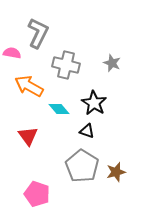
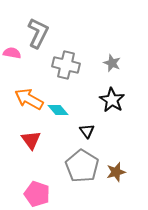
orange arrow: moved 13 px down
black star: moved 18 px right, 3 px up
cyan diamond: moved 1 px left, 1 px down
black triangle: rotated 35 degrees clockwise
red triangle: moved 3 px right, 4 px down
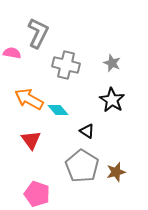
black triangle: rotated 21 degrees counterclockwise
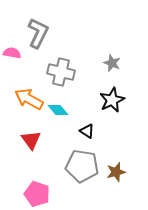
gray cross: moved 5 px left, 7 px down
black star: rotated 15 degrees clockwise
gray pentagon: rotated 24 degrees counterclockwise
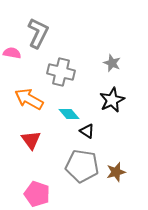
cyan diamond: moved 11 px right, 4 px down
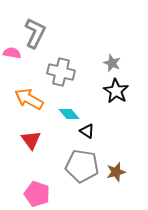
gray L-shape: moved 3 px left
black star: moved 4 px right, 9 px up; rotated 15 degrees counterclockwise
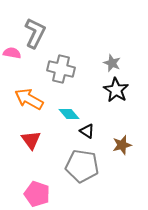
gray cross: moved 3 px up
black star: moved 1 px up
brown star: moved 6 px right, 27 px up
